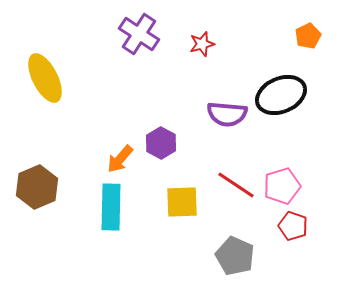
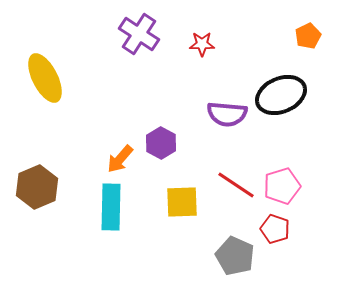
red star: rotated 15 degrees clockwise
red pentagon: moved 18 px left, 3 px down
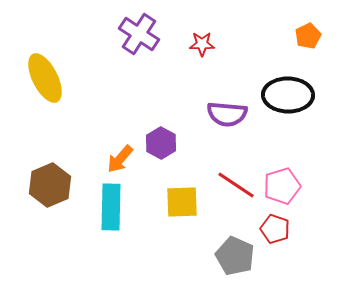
black ellipse: moved 7 px right; rotated 24 degrees clockwise
brown hexagon: moved 13 px right, 2 px up
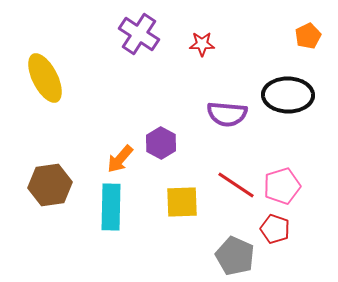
brown hexagon: rotated 15 degrees clockwise
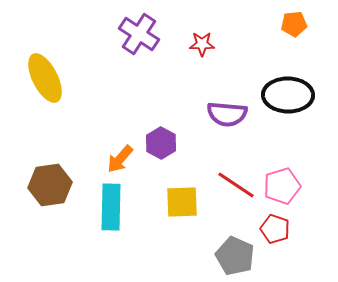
orange pentagon: moved 14 px left, 12 px up; rotated 20 degrees clockwise
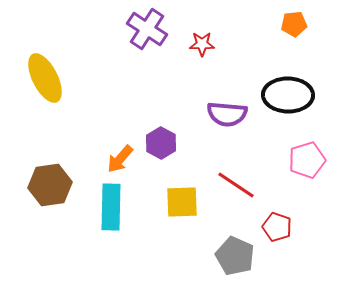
purple cross: moved 8 px right, 5 px up
pink pentagon: moved 25 px right, 26 px up
red pentagon: moved 2 px right, 2 px up
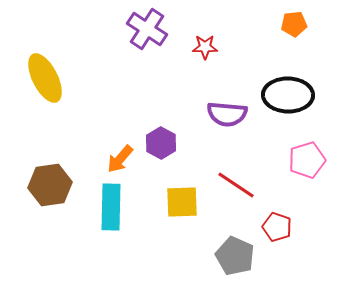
red star: moved 3 px right, 3 px down
